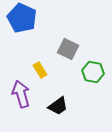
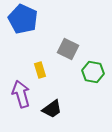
blue pentagon: moved 1 px right, 1 px down
yellow rectangle: rotated 14 degrees clockwise
black trapezoid: moved 6 px left, 3 px down
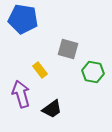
blue pentagon: rotated 16 degrees counterclockwise
gray square: rotated 10 degrees counterclockwise
yellow rectangle: rotated 21 degrees counterclockwise
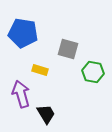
blue pentagon: moved 14 px down
yellow rectangle: rotated 35 degrees counterclockwise
black trapezoid: moved 6 px left, 5 px down; rotated 85 degrees counterclockwise
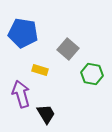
gray square: rotated 25 degrees clockwise
green hexagon: moved 1 px left, 2 px down
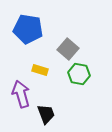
blue pentagon: moved 5 px right, 4 px up
green hexagon: moved 13 px left
black trapezoid: rotated 10 degrees clockwise
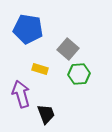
yellow rectangle: moved 1 px up
green hexagon: rotated 15 degrees counterclockwise
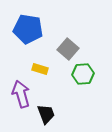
green hexagon: moved 4 px right
